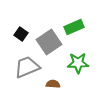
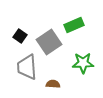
green rectangle: moved 2 px up
black square: moved 1 px left, 2 px down
green star: moved 5 px right
gray trapezoid: rotated 72 degrees counterclockwise
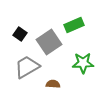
black square: moved 2 px up
gray trapezoid: rotated 64 degrees clockwise
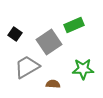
black square: moved 5 px left
green star: moved 6 px down
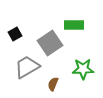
green rectangle: rotated 24 degrees clockwise
black square: rotated 24 degrees clockwise
gray square: moved 1 px right, 1 px down
brown semicircle: rotated 72 degrees counterclockwise
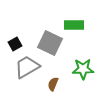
black square: moved 10 px down
gray square: rotated 30 degrees counterclockwise
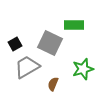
green star: rotated 15 degrees counterclockwise
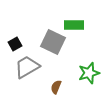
gray square: moved 3 px right, 1 px up
green star: moved 6 px right, 4 px down
brown semicircle: moved 3 px right, 3 px down
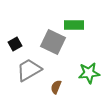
gray trapezoid: moved 2 px right, 3 px down
green star: rotated 10 degrees clockwise
